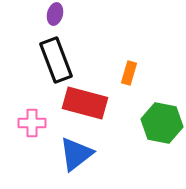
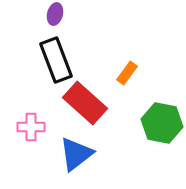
orange rectangle: moved 2 px left; rotated 20 degrees clockwise
red rectangle: rotated 27 degrees clockwise
pink cross: moved 1 px left, 4 px down
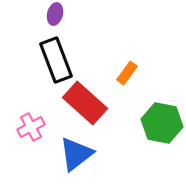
pink cross: rotated 28 degrees counterclockwise
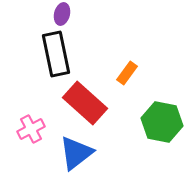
purple ellipse: moved 7 px right
black rectangle: moved 6 px up; rotated 9 degrees clockwise
green hexagon: moved 1 px up
pink cross: moved 2 px down
blue triangle: moved 1 px up
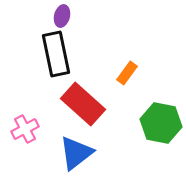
purple ellipse: moved 2 px down
red rectangle: moved 2 px left, 1 px down
green hexagon: moved 1 px left, 1 px down
pink cross: moved 6 px left
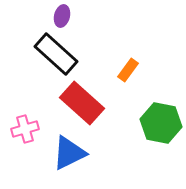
black rectangle: rotated 36 degrees counterclockwise
orange rectangle: moved 1 px right, 3 px up
red rectangle: moved 1 px left, 1 px up
pink cross: rotated 12 degrees clockwise
blue triangle: moved 7 px left; rotated 12 degrees clockwise
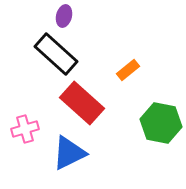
purple ellipse: moved 2 px right
orange rectangle: rotated 15 degrees clockwise
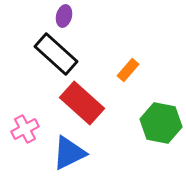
orange rectangle: rotated 10 degrees counterclockwise
pink cross: rotated 12 degrees counterclockwise
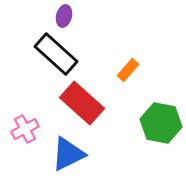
blue triangle: moved 1 px left, 1 px down
